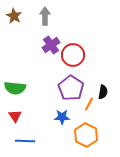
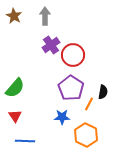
green semicircle: rotated 55 degrees counterclockwise
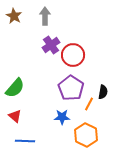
red triangle: rotated 16 degrees counterclockwise
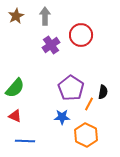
brown star: moved 2 px right; rotated 14 degrees clockwise
red circle: moved 8 px right, 20 px up
red triangle: rotated 16 degrees counterclockwise
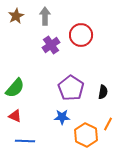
orange line: moved 19 px right, 20 px down
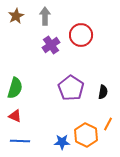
green semicircle: rotated 25 degrees counterclockwise
blue star: moved 25 px down
blue line: moved 5 px left
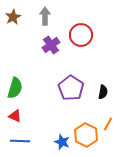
brown star: moved 3 px left, 1 px down
blue star: rotated 21 degrees clockwise
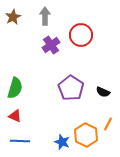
black semicircle: rotated 104 degrees clockwise
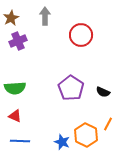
brown star: moved 2 px left, 1 px down
purple cross: moved 33 px left, 4 px up; rotated 12 degrees clockwise
green semicircle: rotated 70 degrees clockwise
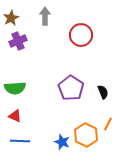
black semicircle: rotated 136 degrees counterclockwise
